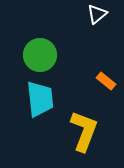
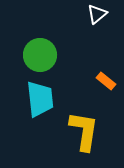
yellow L-shape: rotated 12 degrees counterclockwise
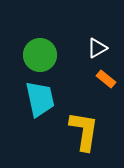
white triangle: moved 34 px down; rotated 10 degrees clockwise
orange rectangle: moved 2 px up
cyan trapezoid: rotated 6 degrees counterclockwise
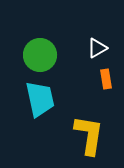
orange rectangle: rotated 42 degrees clockwise
yellow L-shape: moved 5 px right, 4 px down
